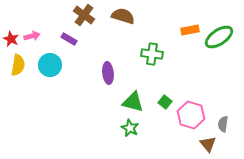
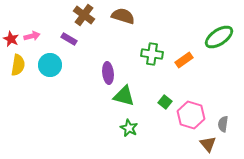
orange rectangle: moved 6 px left, 30 px down; rotated 24 degrees counterclockwise
green triangle: moved 9 px left, 6 px up
green star: moved 1 px left
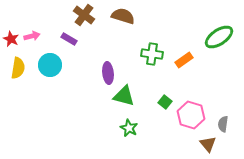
yellow semicircle: moved 3 px down
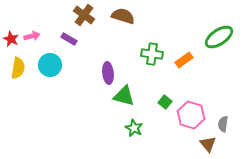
green star: moved 5 px right
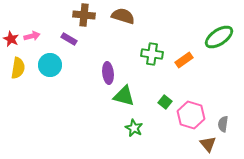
brown cross: rotated 30 degrees counterclockwise
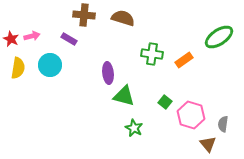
brown semicircle: moved 2 px down
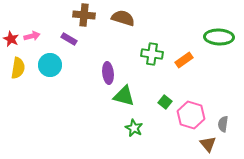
green ellipse: rotated 36 degrees clockwise
